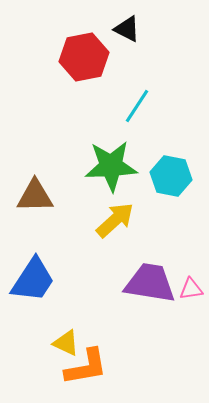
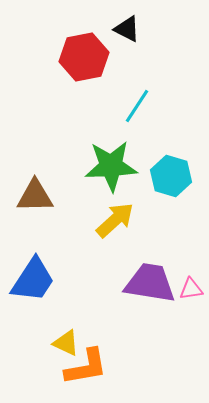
cyan hexagon: rotated 6 degrees clockwise
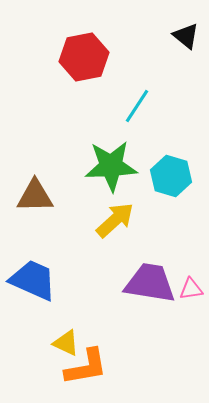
black triangle: moved 59 px right, 7 px down; rotated 12 degrees clockwise
blue trapezoid: rotated 99 degrees counterclockwise
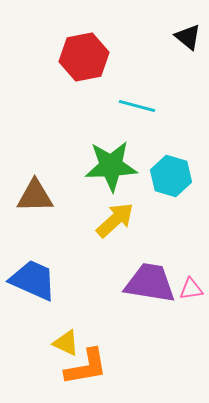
black triangle: moved 2 px right, 1 px down
cyan line: rotated 72 degrees clockwise
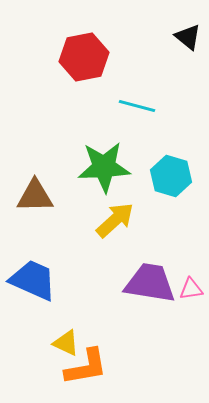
green star: moved 7 px left, 1 px down
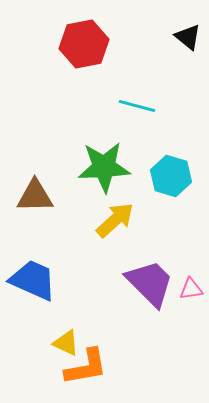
red hexagon: moved 13 px up
purple trapezoid: rotated 36 degrees clockwise
